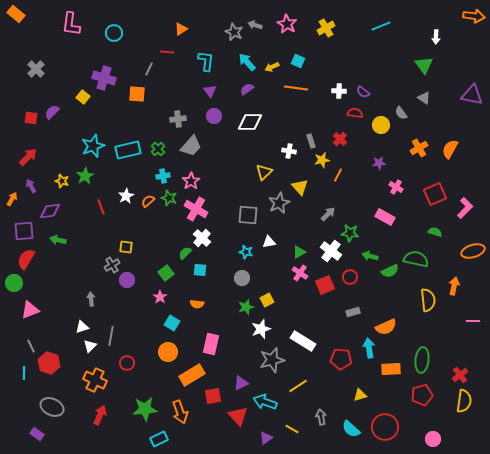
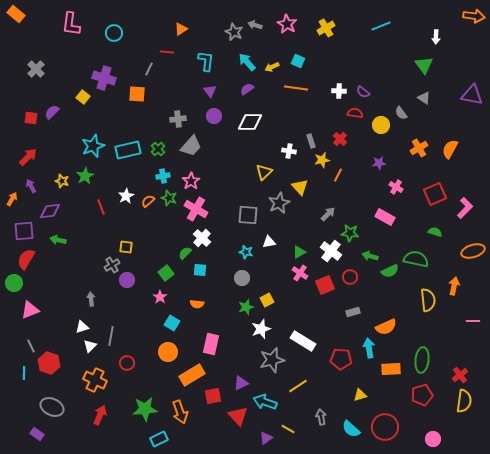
yellow line at (292, 429): moved 4 px left
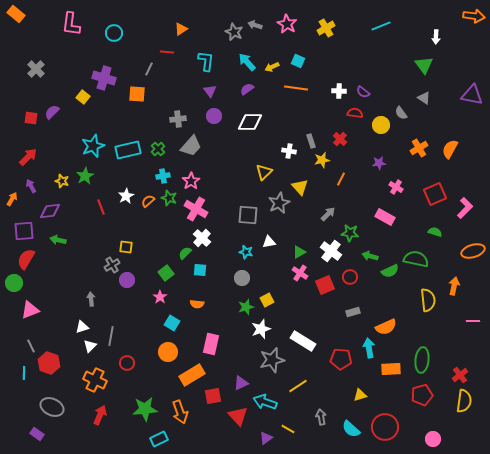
orange line at (338, 175): moved 3 px right, 4 px down
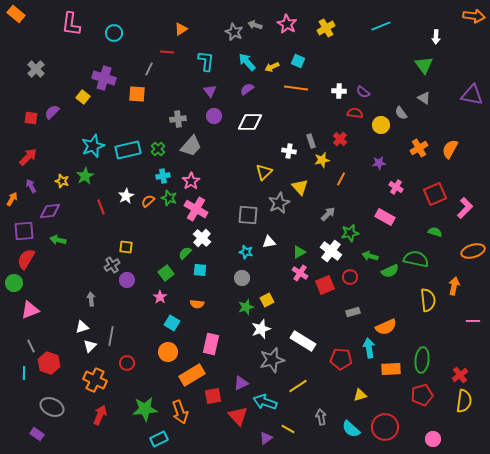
green star at (350, 233): rotated 18 degrees counterclockwise
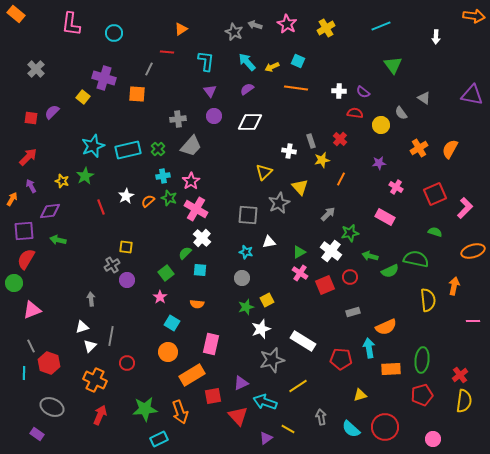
green triangle at (424, 65): moved 31 px left
pink triangle at (30, 310): moved 2 px right
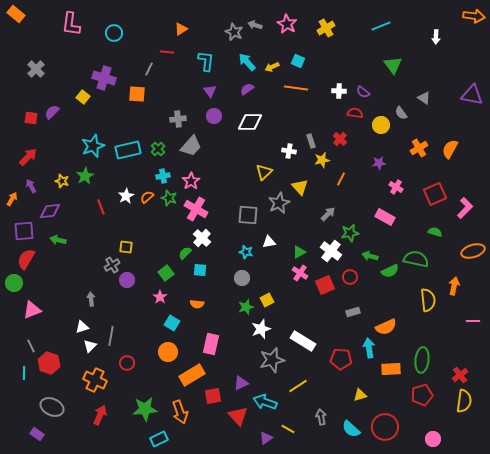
orange semicircle at (148, 201): moved 1 px left, 4 px up
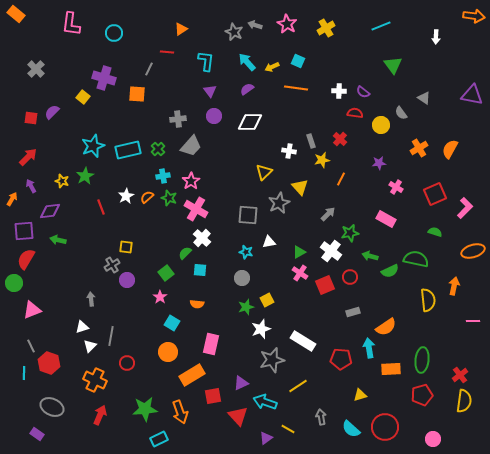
pink rectangle at (385, 217): moved 1 px right, 2 px down
orange semicircle at (386, 327): rotated 10 degrees counterclockwise
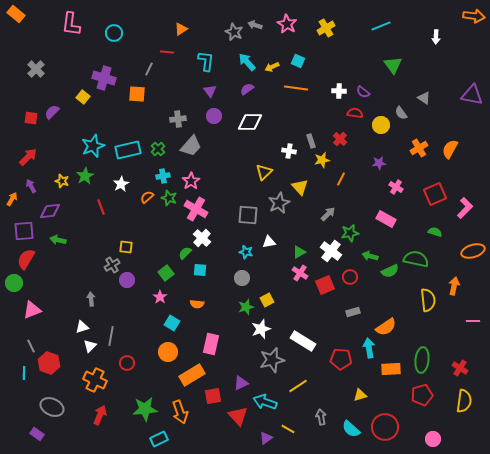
white star at (126, 196): moved 5 px left, 12 px up
red cross at (460, 375): moved 7 px up; rotated 21 degrees counterclockwise
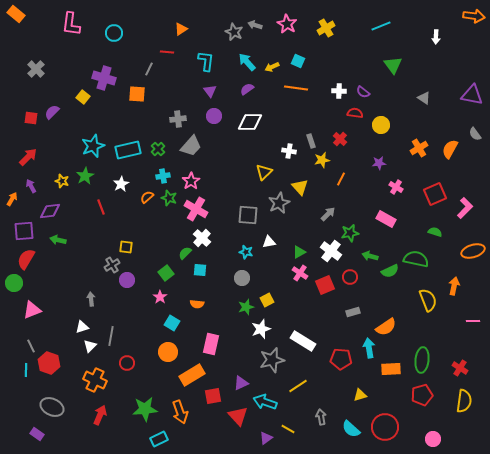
gray semicircle at (401, 113): moved 74 px right, 21 px down
yellow semicircle at (428, 300): rotated 15 degrees counterclockwise
cyan line at (24, 373): moved 2 px right, 3 px up
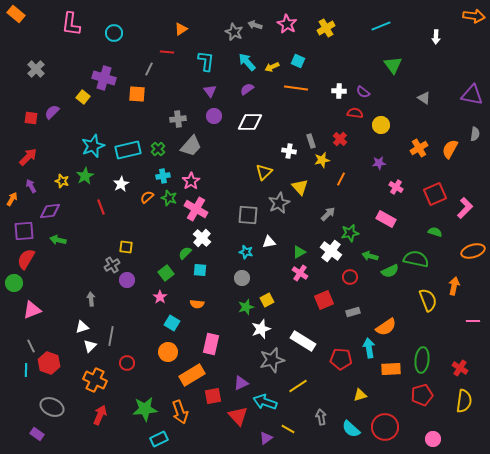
gray semicircle at (475, 134): rotated 136 degrees counterclockwise
red square at (325, 285): moved 1 px left, 15 px down
